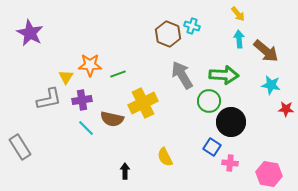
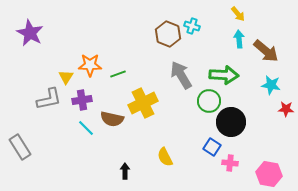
gray arrow: moved 1 px left
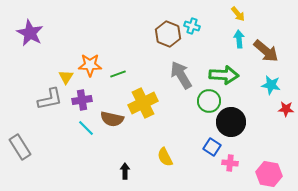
gray L-shape: moved 1 px right
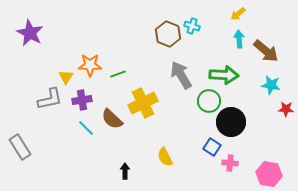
yellow arrow: rotated 91 degrees clockwise
brown semicircle: rotated 30 degrees clockwise
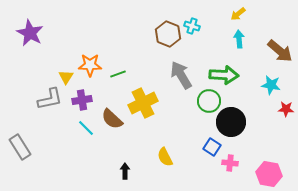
brown arrow: moved 14 px right
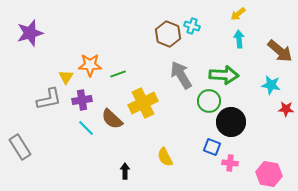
purple star: rotated 28 degrees clockwise
gray L-shape: moved 1 px left
blue square: rotated 12 degrees counterclockwise
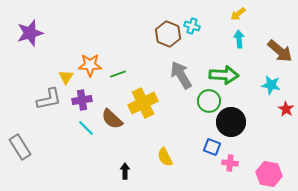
red star: rotated 28 degrees clockwise
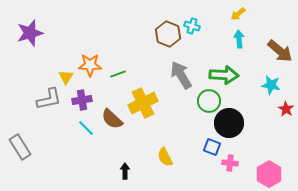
black circle: moved 2 px left, 1 px down
pink hexagon: rotated 20 degrees clockwise
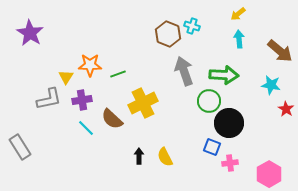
purple star: rotated 24 degrees counterclockwise
gray arrow: moved 3 px right, 4 px up; rotated 12 degrees clockwise
pink cross: rotated 14 degrees counterclockwise
black arrow: moved 14 px right, 15 px up
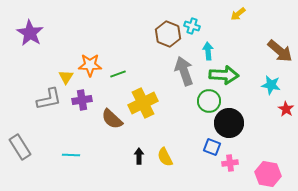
cyan arrow: moved 31 px left, 12 px down
cyan line: moved 15 px left, 27 px down; rotated 42 degrees counterclockwise
pink hexagon: moved 1 px left; rotated 20 degrees counterclockwise
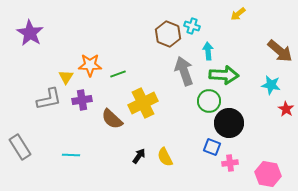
black arrow: rotated 35 degrees clockwise
